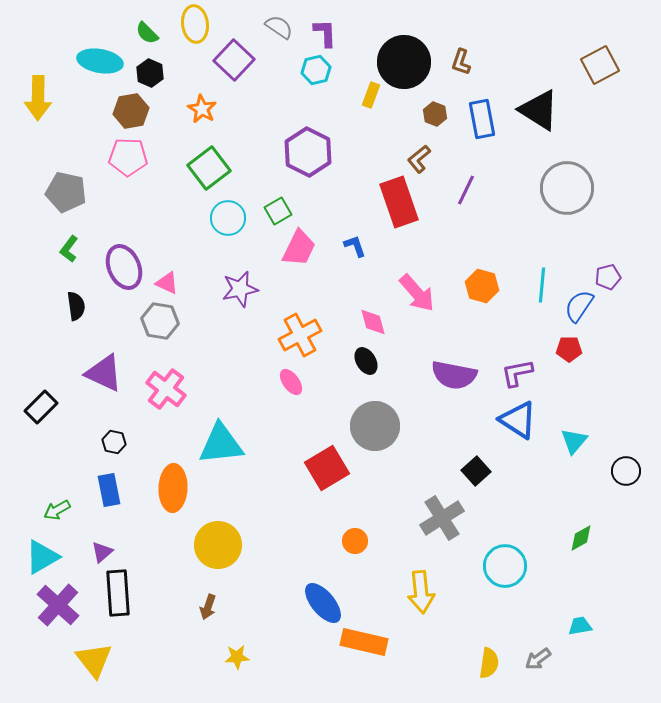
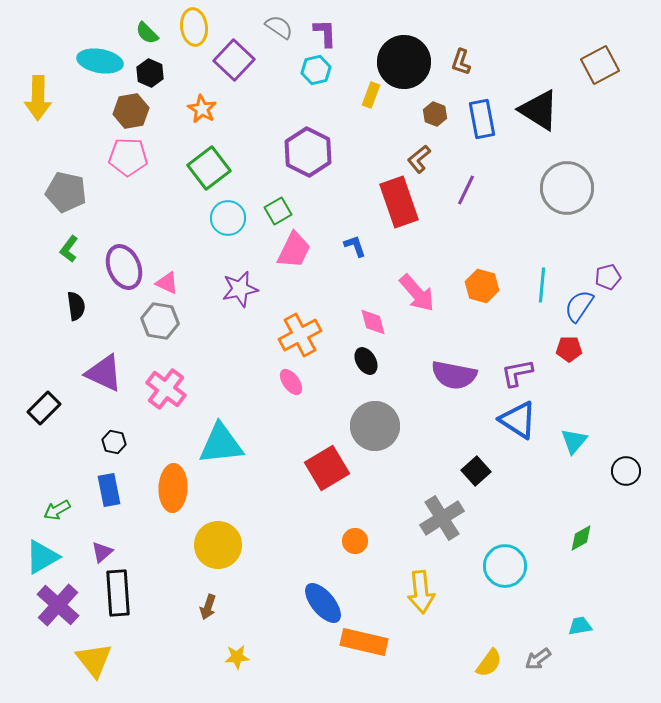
yellow ellipse at (195, 24): moved 1 px left, 3 px down
pink trapezoid at (299, 248): moved 5 px left, 2 px down
black rectangle at (41, 407): moved 3 px right, 1 px down
yellow semicircle at (489, 663): rotated 28 degrees clockwise
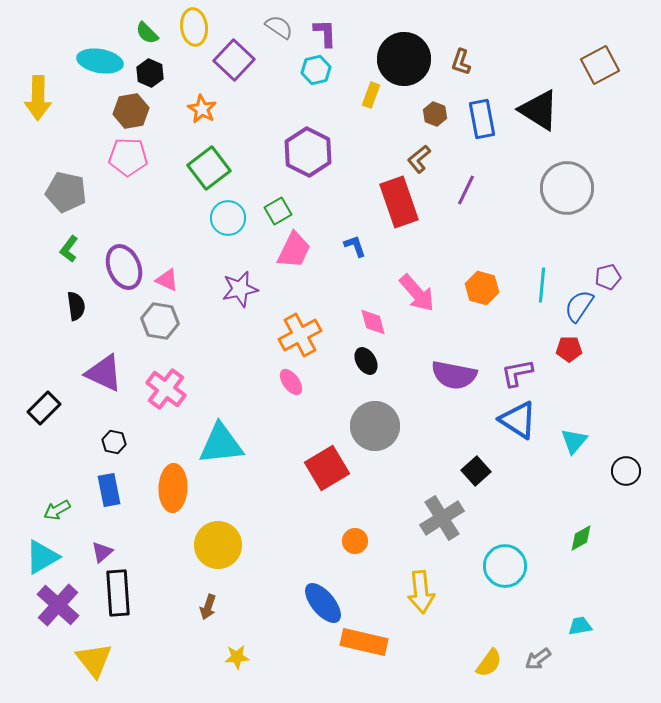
black circle at (404, 62): moved 3 px up
pink triangle at (167, 283): moved 3 px up
orange hexagon at (482, 286): moved 2 px down
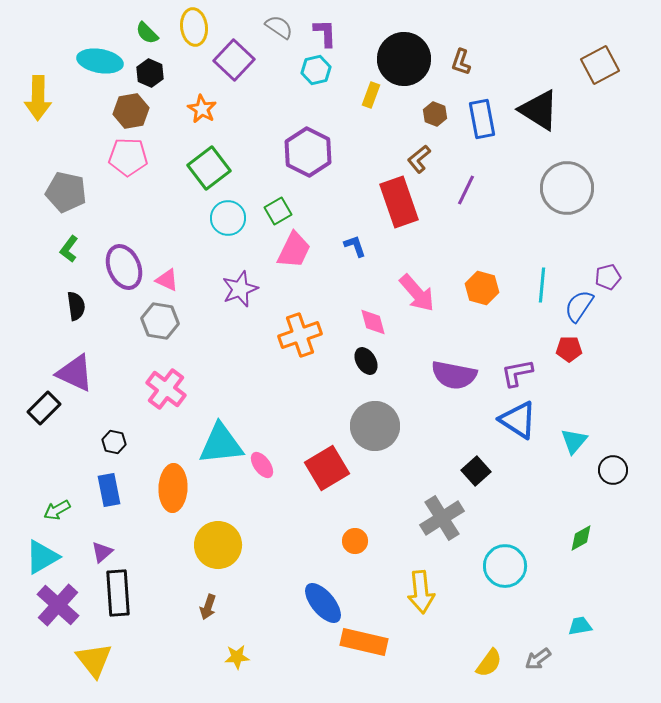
purple star at (240, 289): rotated 9 degrees counterclockwise
orange cross at (300, 335): rotated 9 degrees clockwise
purple triangle at (104, 373): moved 29 px left
pink ellipse at (291, 382): moved 29 px left, 83 px down
black circle at (626, 471): moved 13 px left, 1 px up
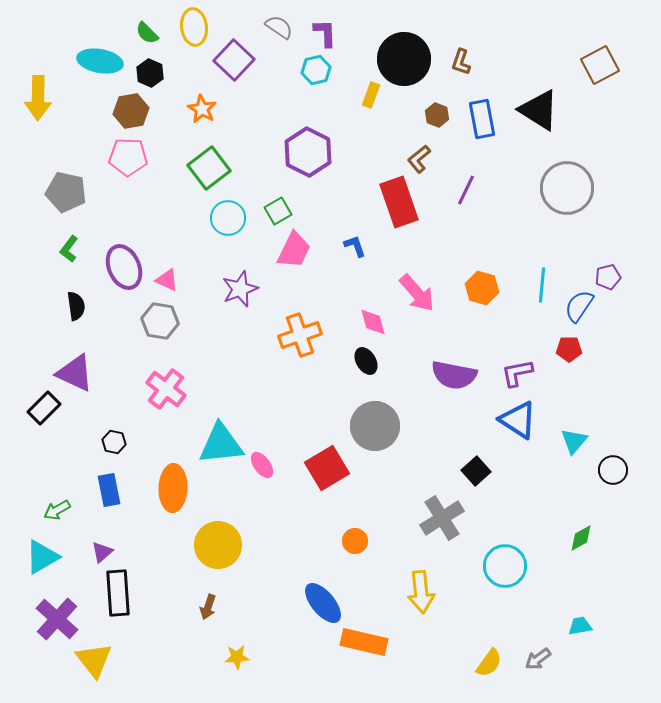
brown hexagon at (435, 114): moved 2 px right, 1 px down
purple cross at (58, 605): moved 1 px left, 14 px down
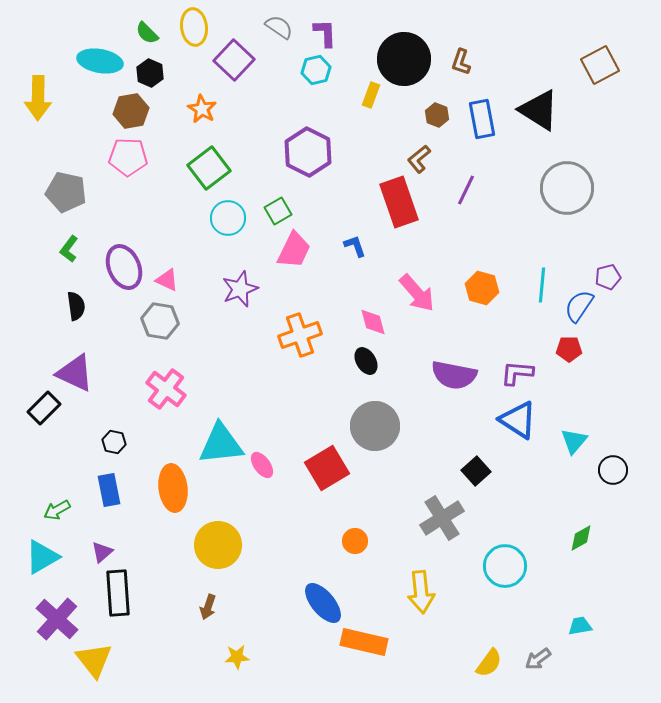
purple L-shape at (517, 373): rotated 16 degrees clockwise
orange ellipse at (173, 488): rotated 9 degrees counterclockwise
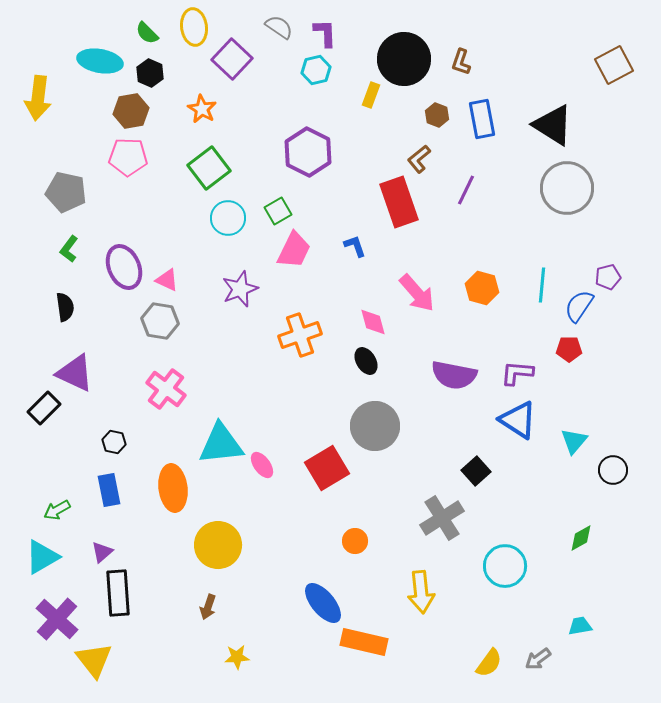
purple square at (234, 60): moved 2 px left, 1 px up
brown square at (600, 65): moved 14 px right
yellow arrow at (38, 98): rotated 6 degrees clockwise
black triangle at (539, 110): moved 14 px right, 15 px down
black semicircle at (76, 306): moved 11 px left, 1 px down
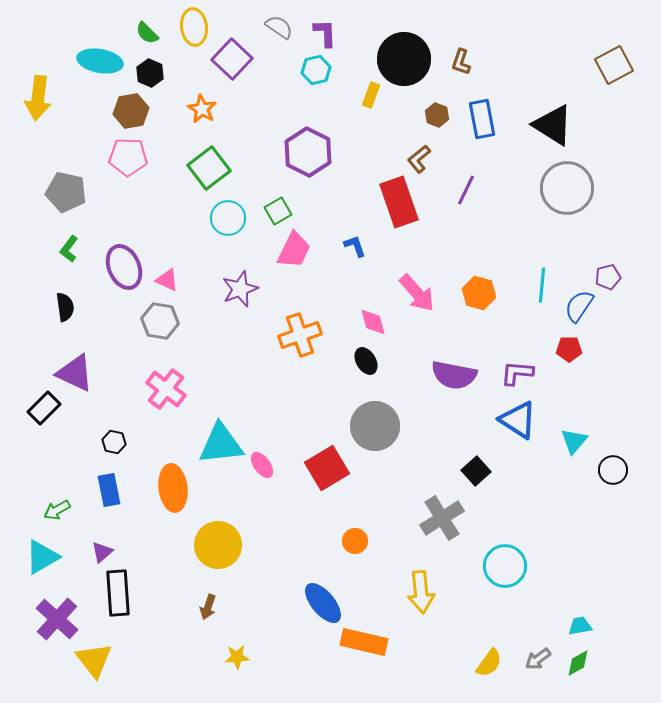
orange hexagon at (482, 288): moved 3 px left, 5 px down
green diamond at (581, 538): moved 3 px left, 125 px down
